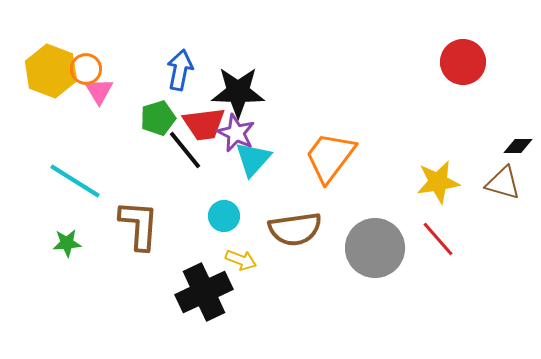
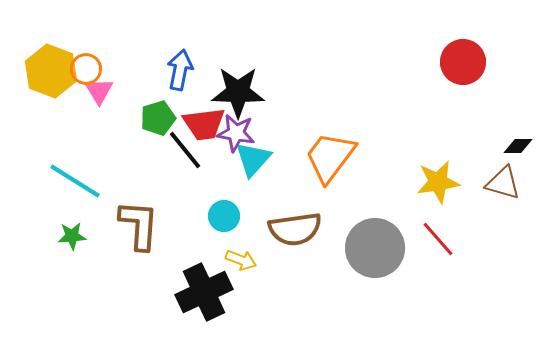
purple star: rotated 15 degrees counterclockwise
green star: moved 5 px right, 7 px up
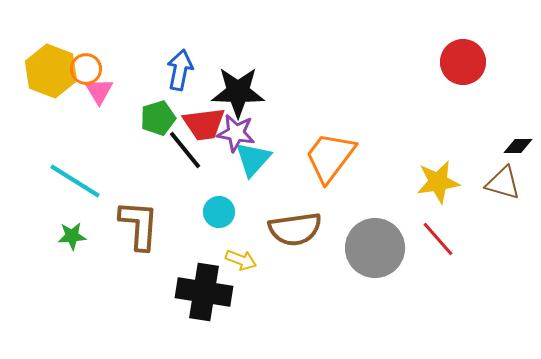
cyan circle: moved 5 px left, 4 px up
black cross: rotated 34 degrees clockwise
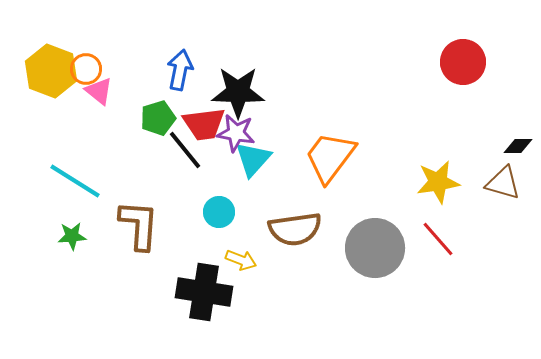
pink triangle: rotated 20 degrees counterclockwise
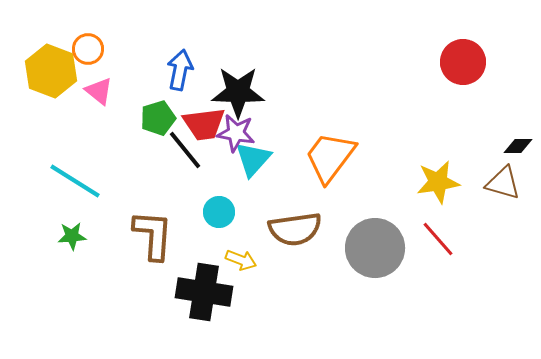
orange circle: moved 2 px right, 20 px up
brown L-shape: moved 14 px right, 10 px down
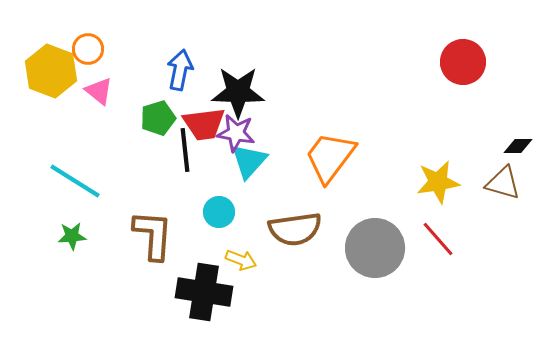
black line: rotated 33 degrees clockwise
cyan triangle: moved 4 px left, 2 px down
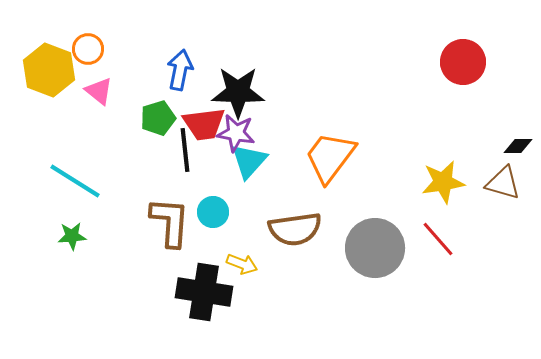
yellow hexagon: moved 2 px left, 1 px up
yellow star: moved 5 px right
cyan circle: moved 6 px left
brown L-shape: moved 17 px right, 13 px up
yellow arrow: moved 1 px right, 4 px down
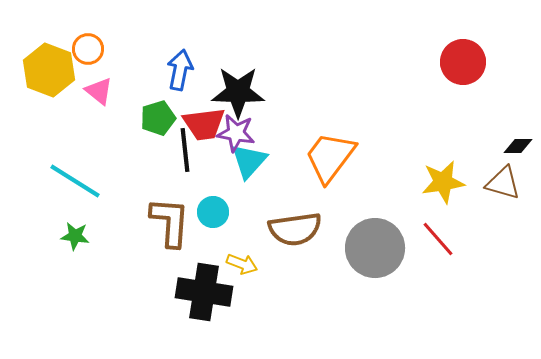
green star: moved 3 px right; rotated 12 degrees clockwise
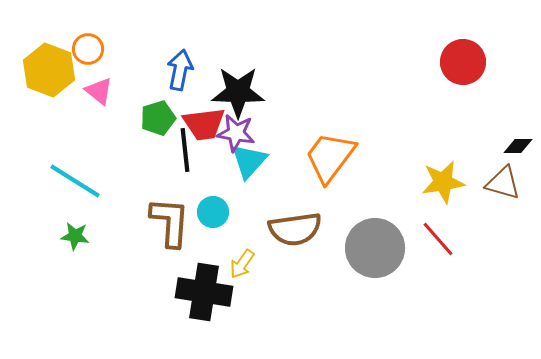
yellow arrow: rotated 104 degrees clockwise
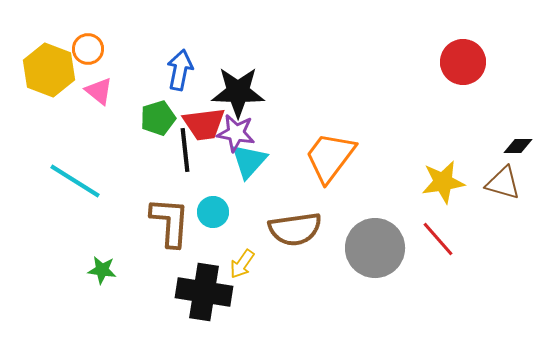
green star: moved 27 px right, 34 px down
